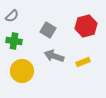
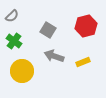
green cross: rotated 28 degrees clockwise
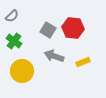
red hexagon: moved 13 px left, 2 px down; rotated 20 degrees clockwise
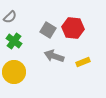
gray semicircle: moved 2 px left, 1 px down
yellow circle: moved 8 px left, 1 px down
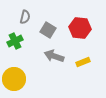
gray semicircle: moved 15 px right; rotated 32 degrees counterclockwise
red hexagon: moved 7 px right
green cross: moved 1 px right; rotated 28 degrees clockwise
yellow circle: moved 7 px down
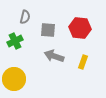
gray square: rotated 28 degrees counterclockwise
yellow rectangle: rotated 48 degrees counterclockwise
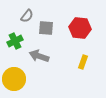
gray semicircle: moved 2 px right, 1 px up; rotated 24 degrees clockwise
gray square: moved 2 px left, 2 px up
gray arrow: moved 15 px left
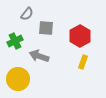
gray semicircle: moved 2 px up
red hexagon: moved 8 px down; rotated 25 degrees clockwise
yellow circle: moved 4 px right
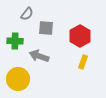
green cross: rotated 28 degrees clockwise
